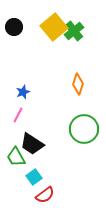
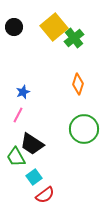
green cross: moved 7 px down
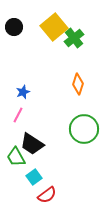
red semicircle: moved 2 px right
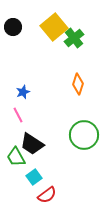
black circle: moved 1 px left
pink line: rotated 56 degrees counterclockwise
green circle: moved 6 px down
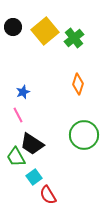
yellow square: moved 9 px left, 4 px down
red semicircle: moved 1 px right; rotated 96 degrees clockwise
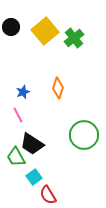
black circle: moved 2 px left
orange diamond: moved 20 px left, 4 px down
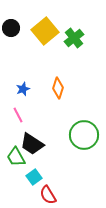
black circle: moved 1 px down
blue star: moved 3 px up
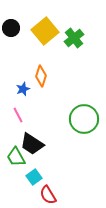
orange diamond: moved 17 px left, 12 px up
green circle: moved 16 px up
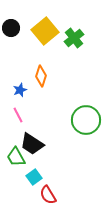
blue star: moved 3 px left, 1 px down
green circle: moved 2 px right, 1 px down
